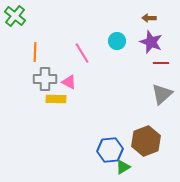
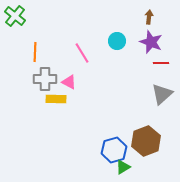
brown arrow: moved 1 px up; rotated 96 degrees clockwise
blue hexagon: moved 4 px right; rotated 10 degrees counterclockwise
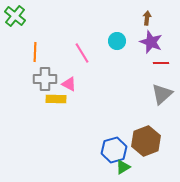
brown arrow: moved 2 px left, 1 px down
pink triangle: moved 2 px down
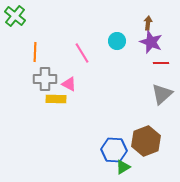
brown arrow: moved 1 px right, 5 px down
blue hexagon: rotated 20 degrees clockwise
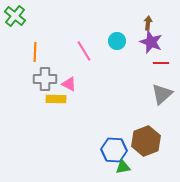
pink line: moved 2 px right, 2 px up
green triangle: rotated 21 degrees clockwise
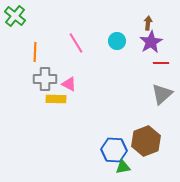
purple star: rotated 20 degrees clockwise
pink line: moved 8 px left, 8 px up
